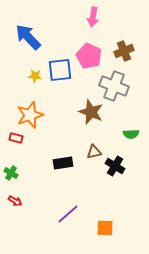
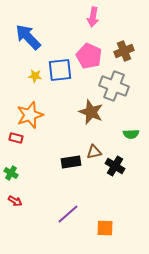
black rectangle: moved 8 px right, 1 px up
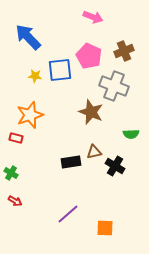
pink arrow: rotated 78 degrees counterclockwise
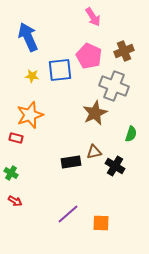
pink arrow: rotated 36 degrees clockwise
blue arrow: rotated 20 degrees clockwise
yellow star: moved 3 px left
brown star: moved 4 px right, 1 px down; rotated 25 degrees clockwise
green semicircle: rotated 70 degrees counterclockwise
orange square: moved 4 px left, 5 px up
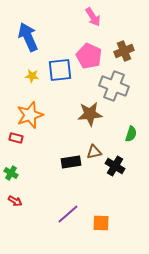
brown star: moved 5 px left, 1 px down; rotated 20 degrees clockwise
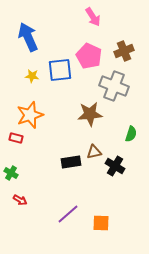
red arrow: moved 5 px right, 1 px up
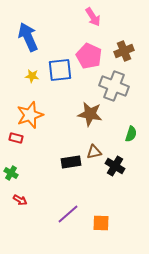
brown star: rotated 15 degrees clockwise
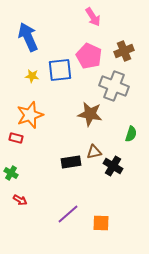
black cross: moved 2 px left
